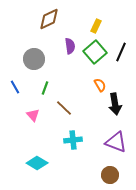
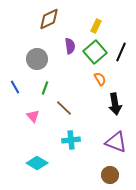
gray circle: moved 3 px right
orange semicircle: moved 6 px up
pink triangle: moved 1 px down
cyan cross: moved 2 px left
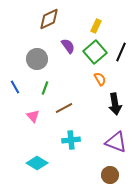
purple semicircle: moved 2 px left; rotated 28 degrees counterclockwise
brown line: rotated 72 degrees counterclockwise
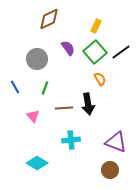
purple semicircle: moved 2 px down
black line: rotated 30 degrees clockwise
black arrow: moved 27 px left
brown line: rotated 24 degrees clockwise
brown circle: moved 5 px up
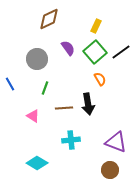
blue line: moved 5 px left, 3 px up
pink triangle: rotated 16 degrees counterclockwise
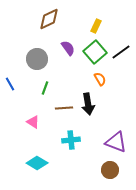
pink triangle: moved 6 px down
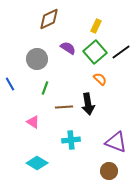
purple semicircle: rotated 21 degrees counterclockwise
orange semicircle: rotated 16 degrees counterclockwise
brown line: moved 1 px up
brown circle: moved 1 px left, 1 px down
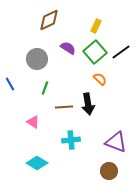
brown diamond: moved 1 px down
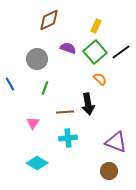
purple semicircle: rotated 14 degrees counterclockwise
brown line: moved 1 px right, 5 px down
pink triangle: moved 1 px down; rotated 32 degrees clockwise
cyan cross: moved 3 px left, 2 px up
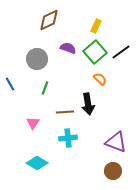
brown circle: moved 4 px right
